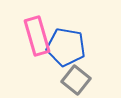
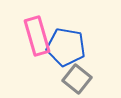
gray square: moved 1 px right, 1 px up
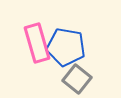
pink rectangle: moved 7 px down
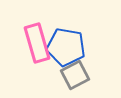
gray square: moved 2 px left, 4 px up; rotated 24 degrees clockwise
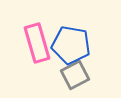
blue pentagon: moved 5 px right, 2 px up
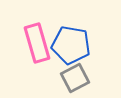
gray square: moved 3 px down
